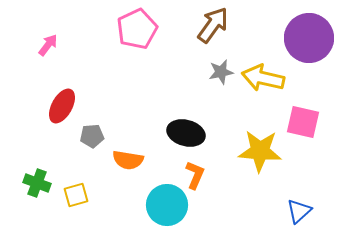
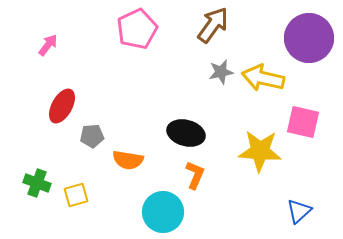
cyan circle: moved 4 px left, 7 px down
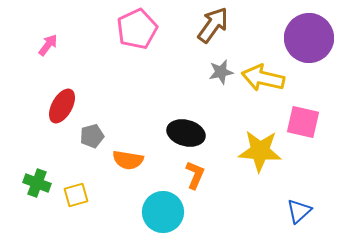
gray pentagon: rotated 10 degrees counterclockwise
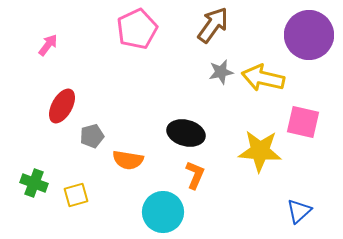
purple circle: moved 3 px up
green cross: moved 3 px left
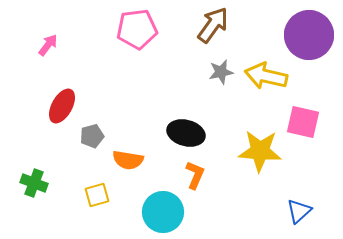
pink pentagon: rotated 18 degrees clockwise
yellow arrow: moved 3 px right, 2 px up
yellow square: moved 21 px right
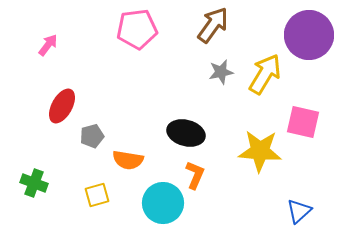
yellow arrow: moved 1 px left, 2 px up; rotated 108 degrees clockwise
cyan circle: moved 9 px up
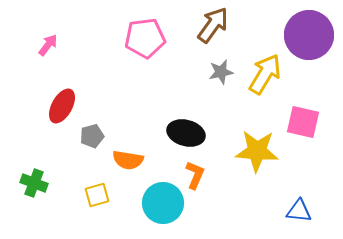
pink pentagon: moved 8 px right, 9 px down
yellow star: moved 3 px left
blue triangle: rotated 48 degrees clockwise
